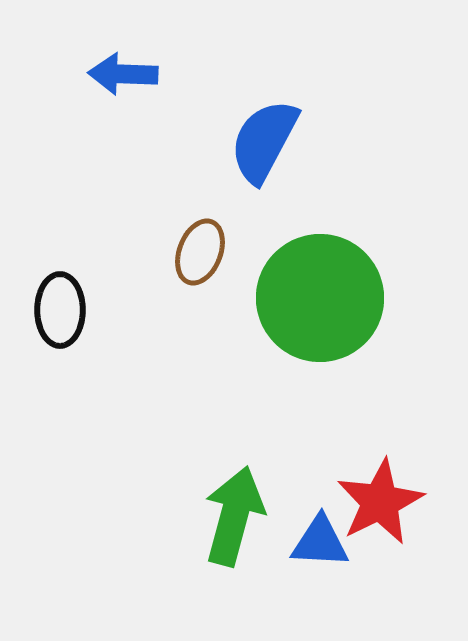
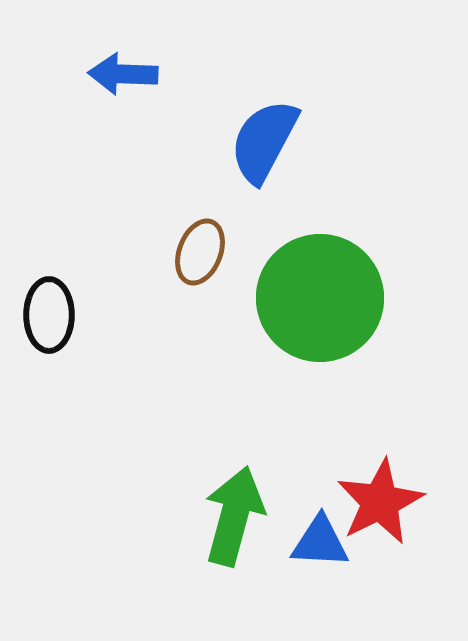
black ellipse: moved 11 px left, 5 px down
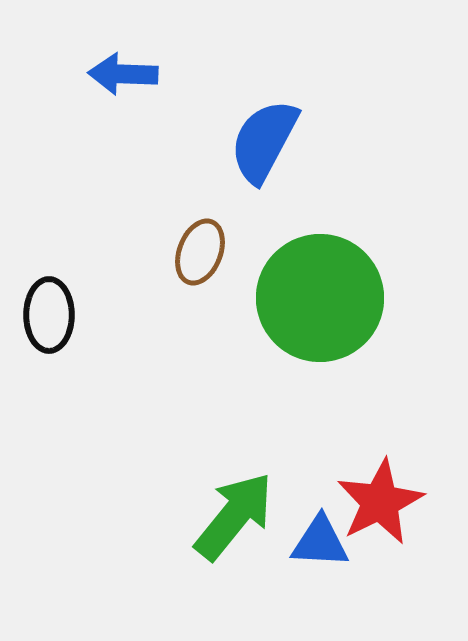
green arrow: rotated 24 degrees clockwise
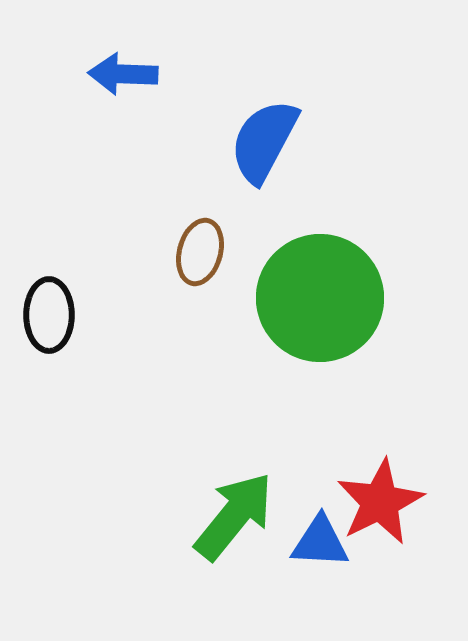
brown ellipse: rotated 6 degrees counterclockwise
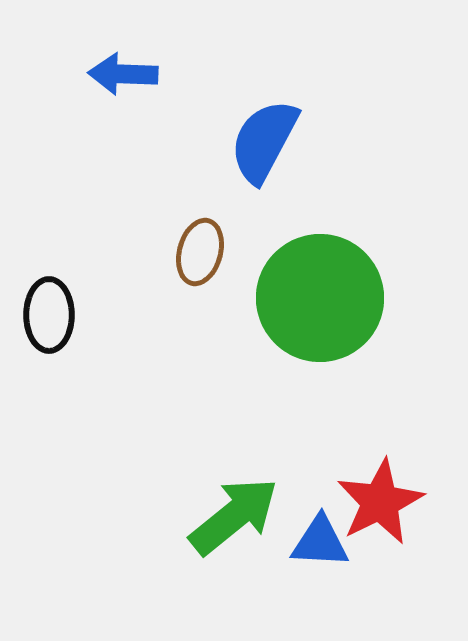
green arrow: rotated 12 degrees clockwise
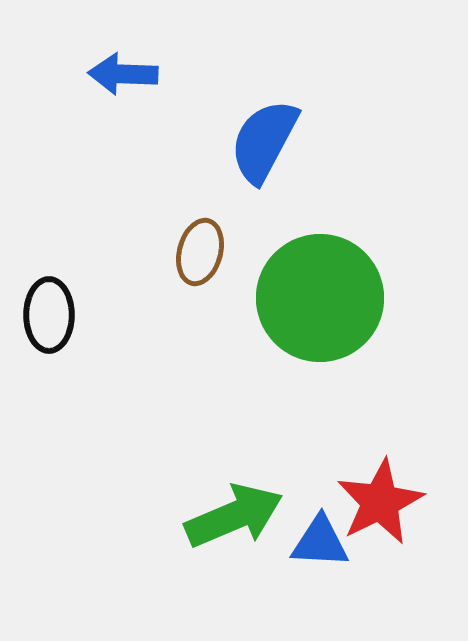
green arrow: rotated 16 degrees clockwise
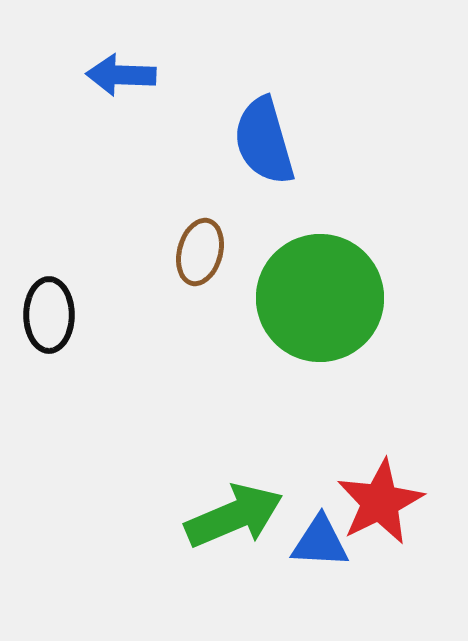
blue arrow: moved 2 px left, 1 px down
blue semicircle: rotated 44 degrees counterclockwise
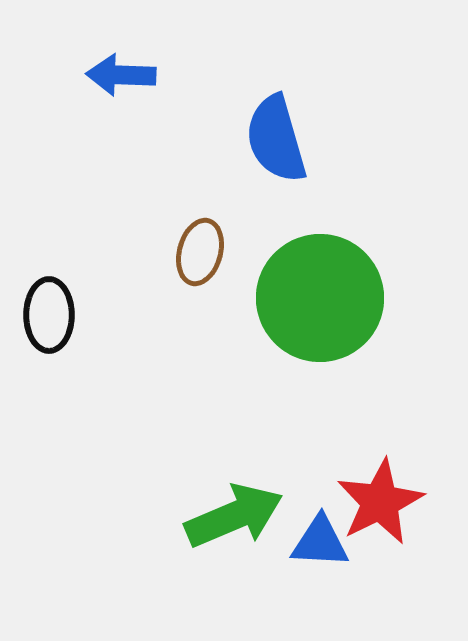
blue semicircle: moved 12 px right, 2 px up
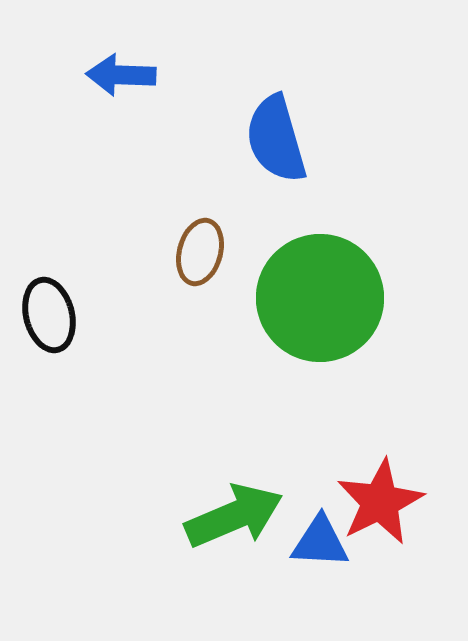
black ellipse: rotated 14 degrees counterclockwise
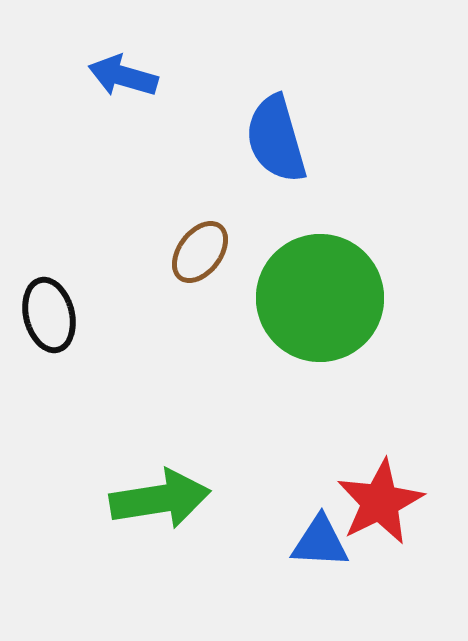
blue arrow: moved 2 px right, 1 px down; rotated 14 degrees clockwise
brown ellipse: rotated 22 degrees clockwise
green arrow: moved 74 px left, 17 px up; rotated 14 degrees clockwise
